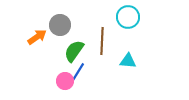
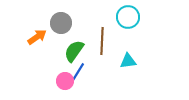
gray circle: moved 1 px right, 2 px up
cyan triangle: rotated 12 degrees counterclockwise
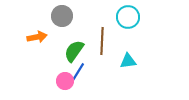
gray circle: moved 1 px right, 7 px up
orange arrow: rotated 24 degrees clockwise
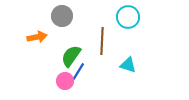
green semicircle: moved 3 px left, 5 px down
cyan triangle: moved 4 px down; rotated 24 degrees clockwise
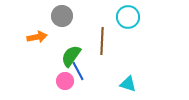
cyan triangle: moved 19 px down
blue line: moved 1 px up; rotated 60 degrees counterclockwise
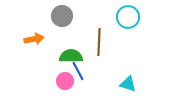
orange arrow: moved 3 px left, 2 px down
brown line: moved 3 px left, 1 px down
green semicircle: rotated 55 degrees clockwise
